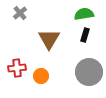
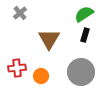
green semicircle: rotated 24 degrees counterclockwise
gray circle: moved 8 px left
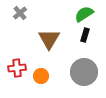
gray circle: moved 3 px right
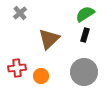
green semicircle: moved 1 px right
brown triangle: rotated 15 degrees clockwise
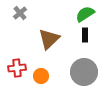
black rectangle: rotated 16 degrees counterclockwise
